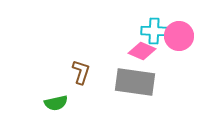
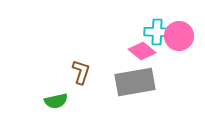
cyan cross: moved 3 px right, 1 px down
pink diamond: rotated 16 degrees clockwise
gray rectangle: rotated 18 degrees counterclockwise
green semicircle: moved 2 px up
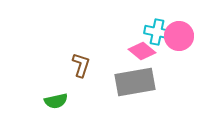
cyan cross: rotated 10 degrees clockwise
brown L-shape: moved 7 px up
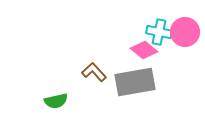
cyan cross: moved 2 px right
pink circle: moved 6 px right, 4 px up
pink diamond: moved 2 px right, 1 px up
brown L-shape: moved 13 px right, 7 px down; rotated 60 degrees counterclockwise
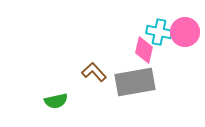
pink diamond: rotated 64 degrees clockwise
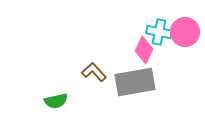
pink diamond: rotated 12 degrees clockwise
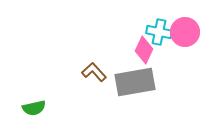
green semicircle: moved 22 px left, 7 px down
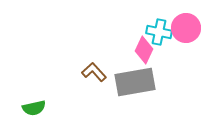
pink circle: moved 1 px right, 4 px up
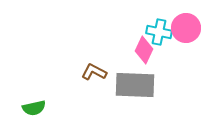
brown L-shape: rotated 20 degrees counterclockwise
gray rectangle: moved 3 px down; rotated 12 degrees clockwise
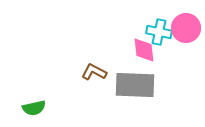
pink diamond: rotated 32 degrees counterclockwise
